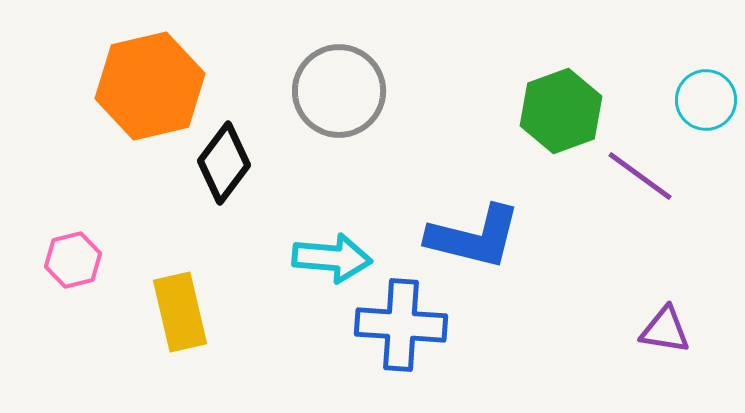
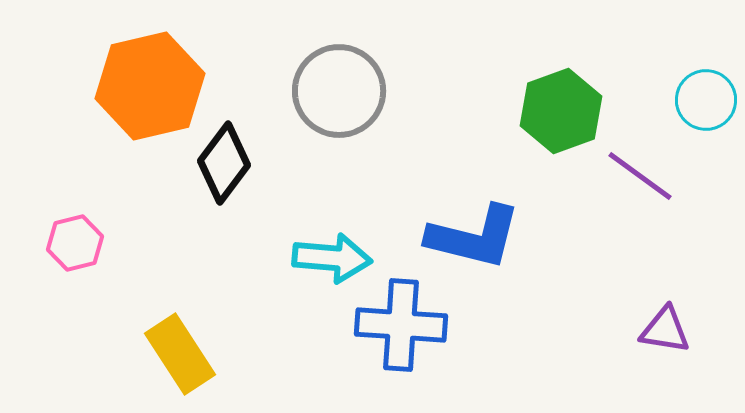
pink hexagon: moved 2 px right, 17 px up
yellow rectangle: moved 42 px down; rotated 20 degrees counterclockwise
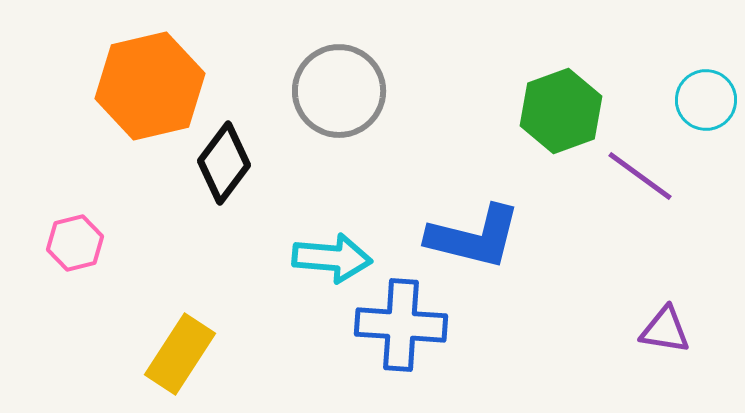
yellow rectangle: rotated 66 degrees clockwise
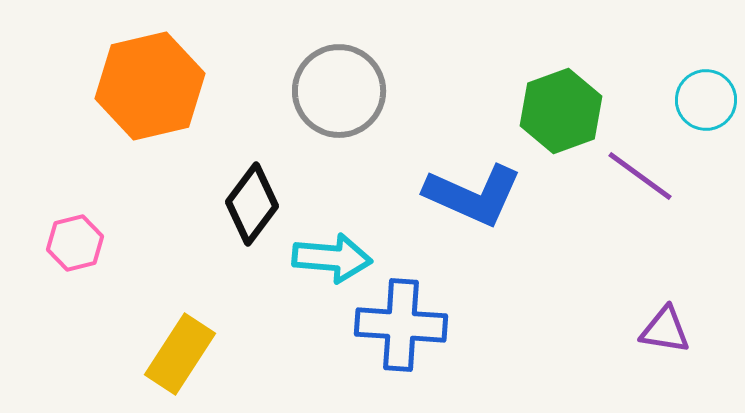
black diamond: moved 28 px right, 41 px down
blue L-shape: moved 1 px left, 42 px up; rotated 10 degrees clockwise
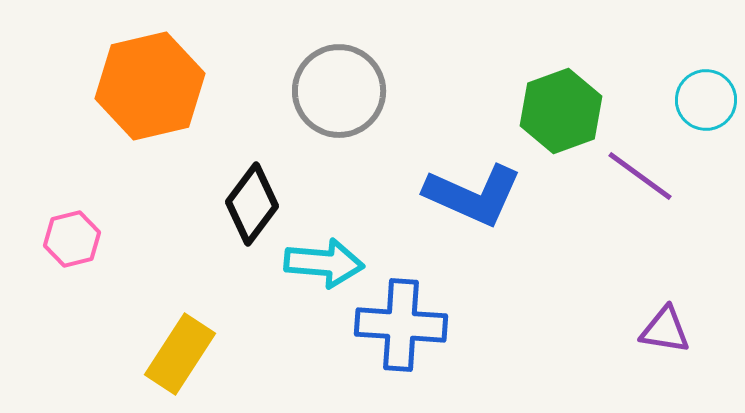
pink hexagon: moved 3 px left, 4 px up
cyan arrow: moved 8 px left, 5 px down
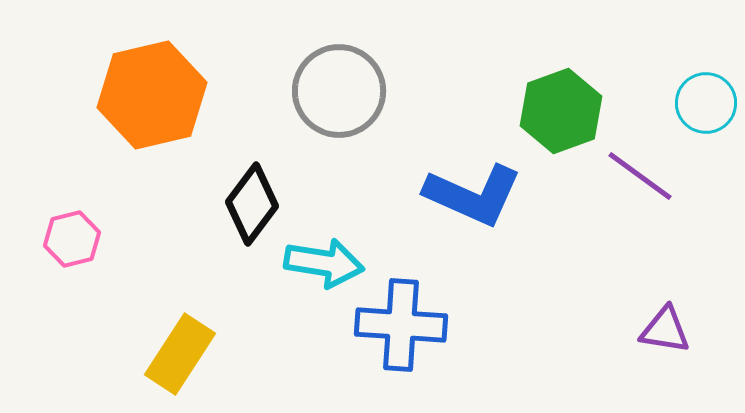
orange hexagon: moved 2 px right, 9 px down
cyan circle: moved 3 px down
cyan arrow: rotated 4 degrees clockwise
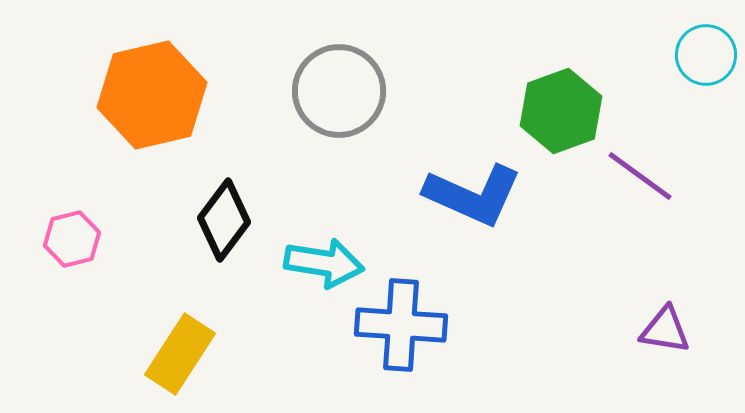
cyan circle: moved 48 px up
black diamond: moved 28 px left, 16 px down
